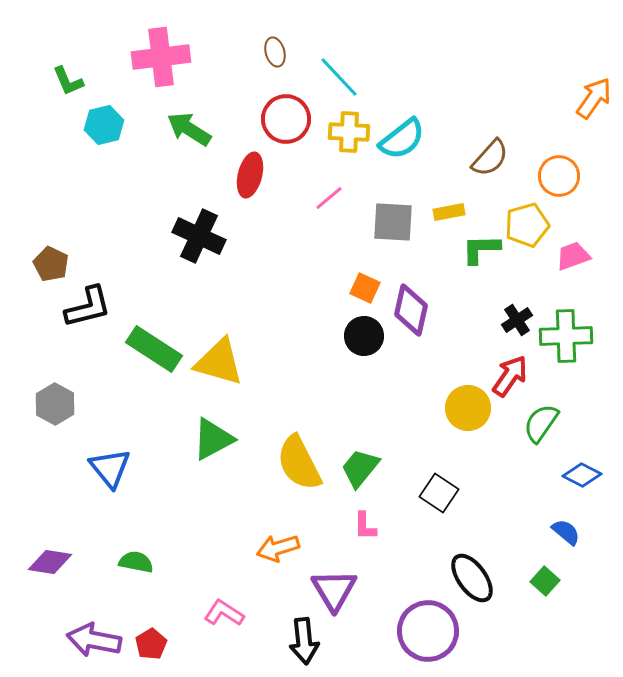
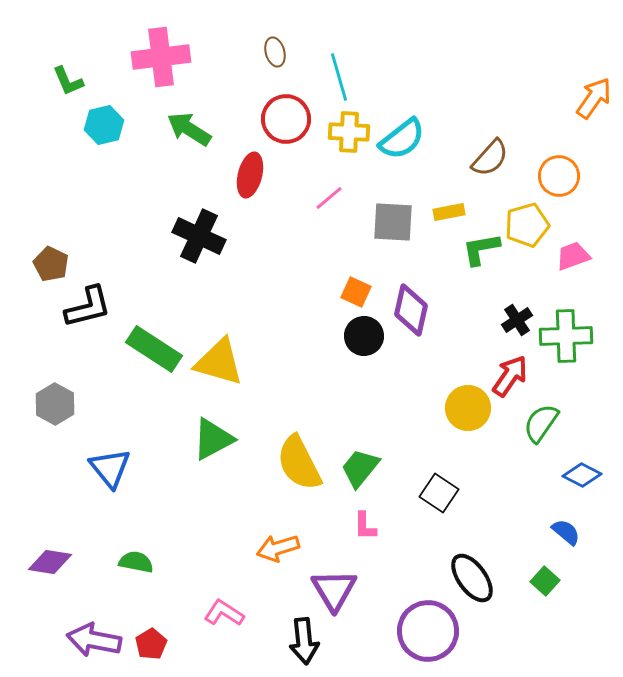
cyan line at (339, 77): rotated 27 degrees clockwise
green L-shape at (481, 249): rotated 9 degrees counterclockwise
orange square at (365, 288): moved 9 px left, 4 px down
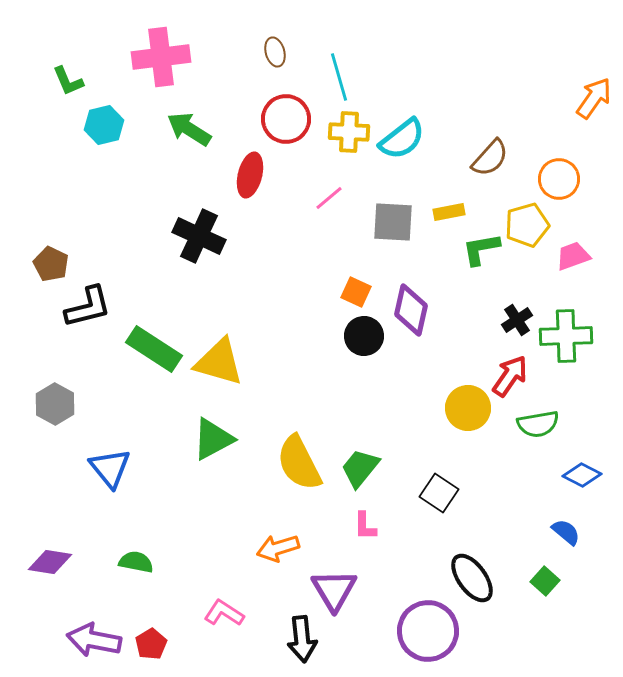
orange circle at (559, 176): moved 3 px down
green semicircle at (541, 423): moved 3 px left, 1 px down; rotated 135 degrees counterclockwise
black arrow at (304, 641): moved 2 px left, 2 px up
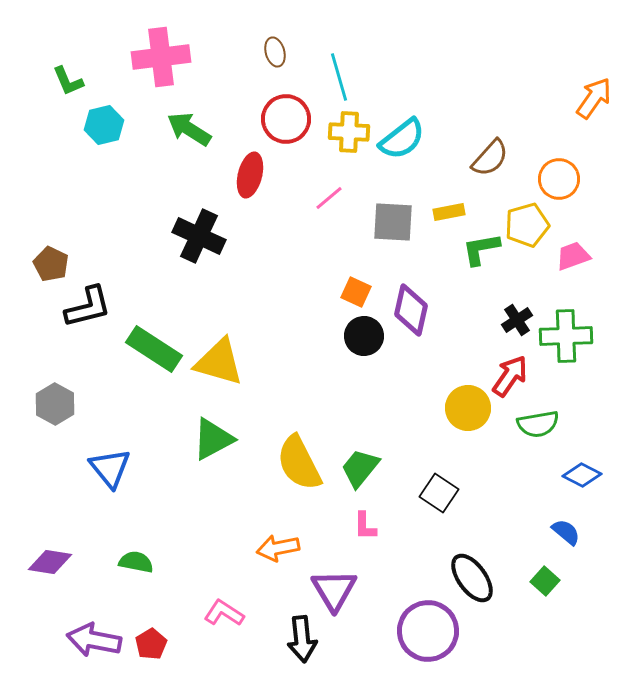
orange arrow at (278, 548): rotated 6 degrees clockwise
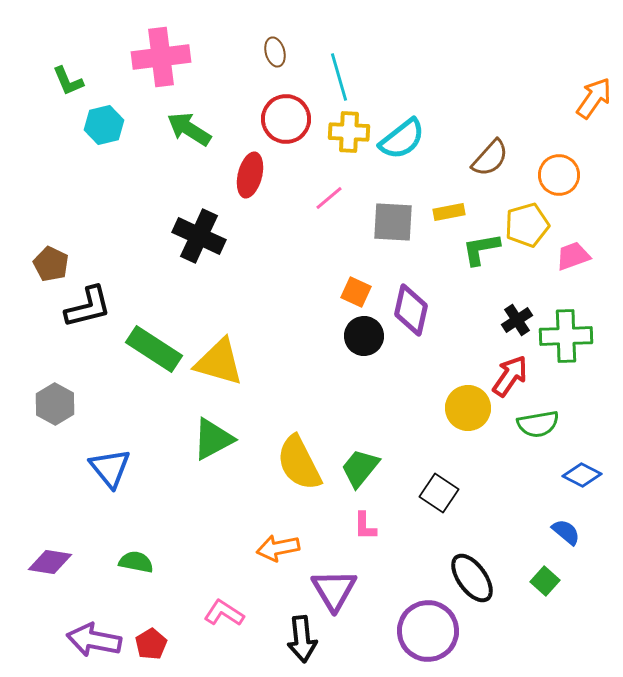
orange circle at (559, 179): moved 4 px up
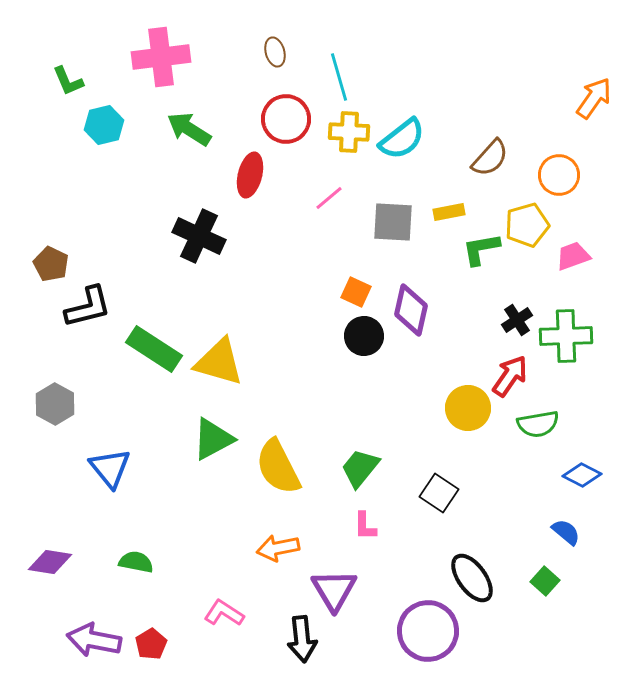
yellow semicircle at (299, 463): moved 21 px left, 4 px down
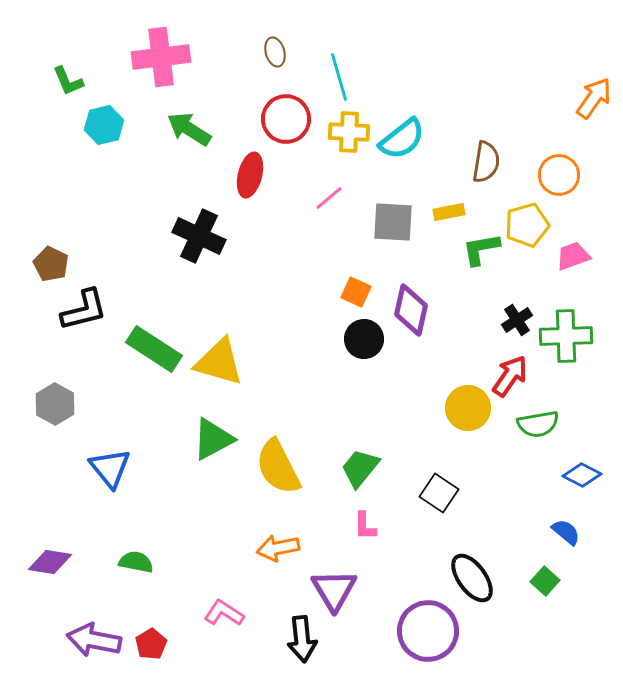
brown semicircle at (490, 158): moved 4 px left, 4 px down; rotated 33 degrees counterclockwise
black L-shape at (88, 307): moved 4 px left, 3 px down
black circle at (364, 336): moved 3 px down
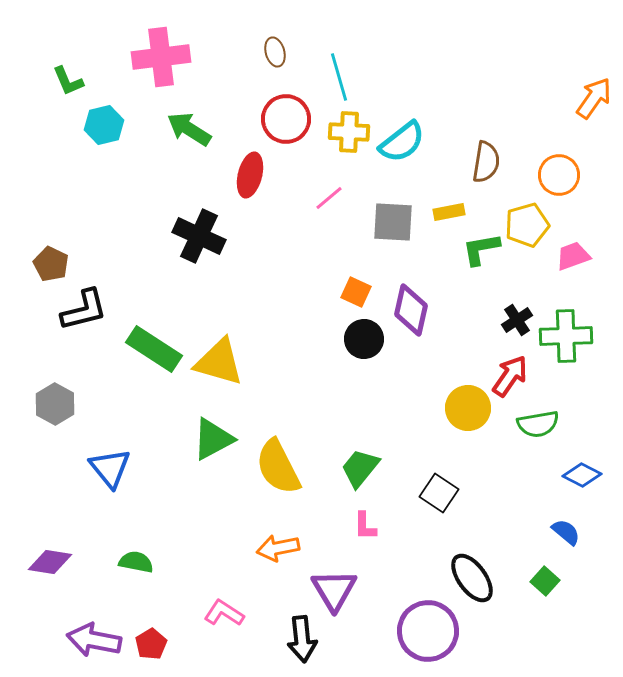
cyan semicircle at (402, 139): moved 3 px down
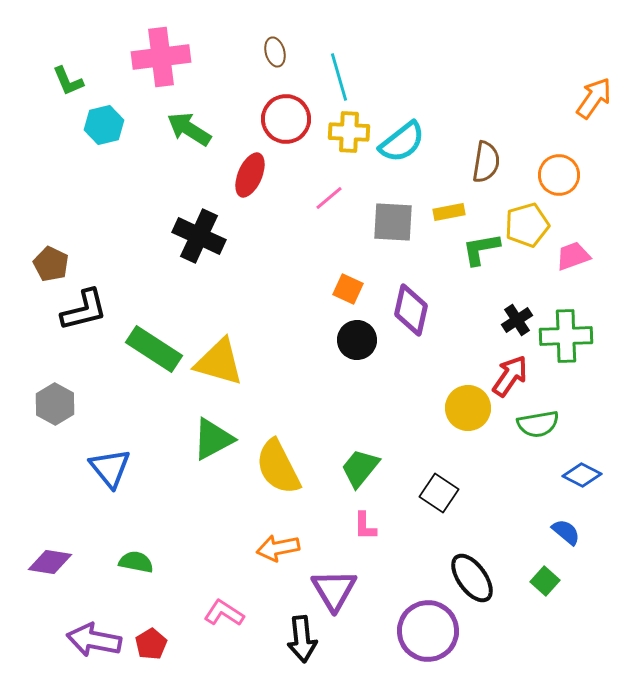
red ellipse at (250, 175): rotated 9 degrees clockwise
orange square at (356, 292): moved 8 px left, 3 px up
black circle at (364, 339): moved 7 px left, 1 px down
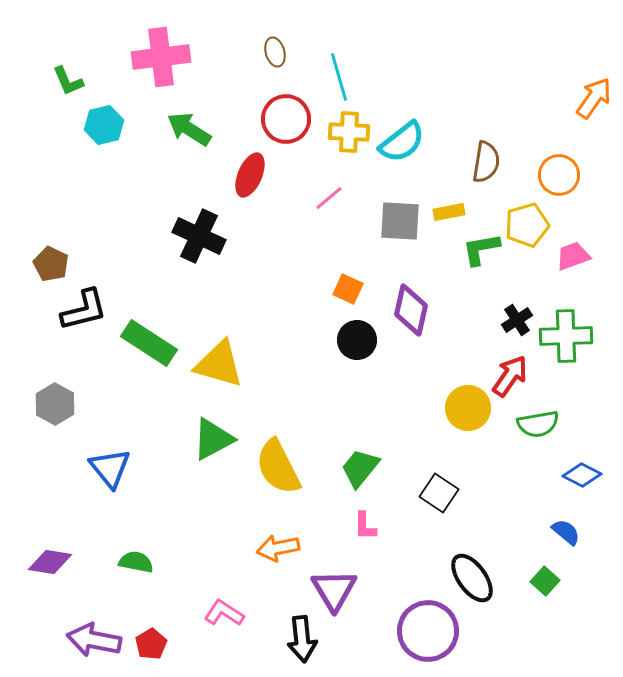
gray square at (393, 222): moved 7 px right, 1 px up
green rectangle at (154, 349): moved 5 px left, 6 px up
yellow triangle at (219, 362): moved 2 px down
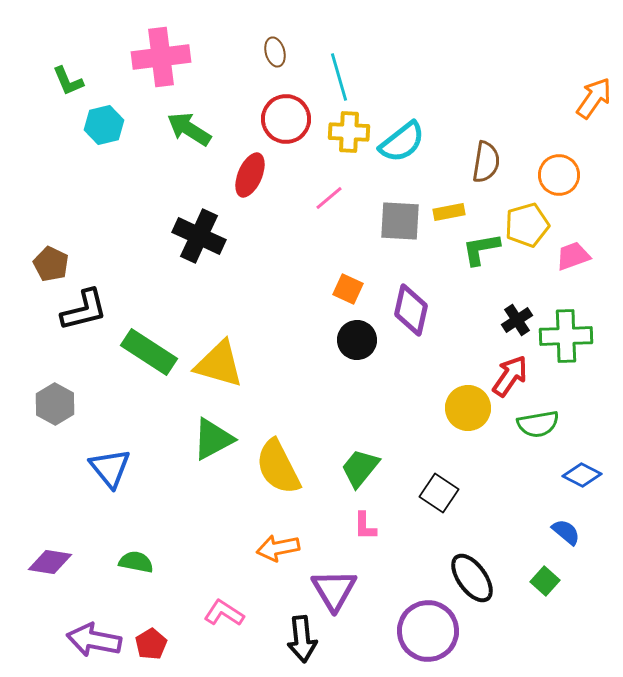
green rectangle at (149, 343): moved 9 px down
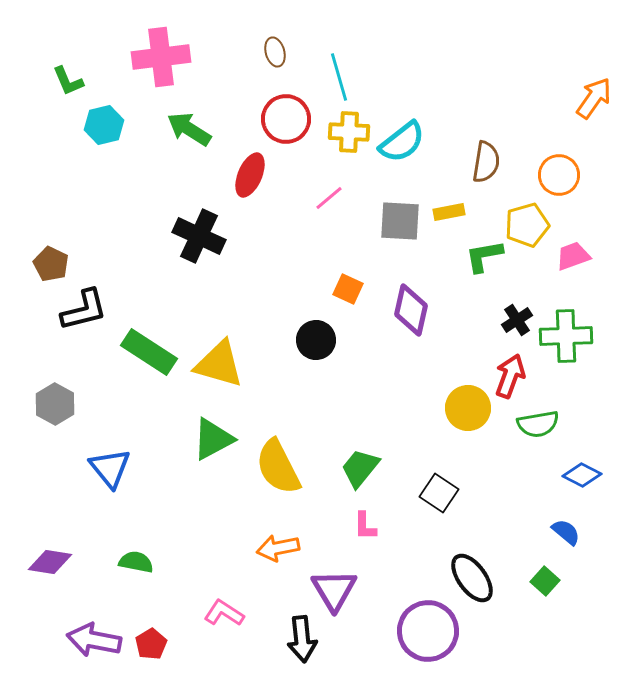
green L-shape at (481, 249): moved 3 px right, 7 px down
black circle at (357, 340): moved 41 px left
red arrow at (510, 376): rotated 15 degrees counterclockwise
